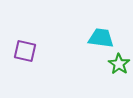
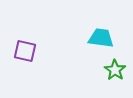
green star: moved 4 px left, 6 px down
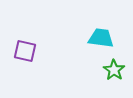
green star: moved 1 px left
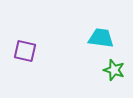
green star: rotated 15 degrees counterclockwise
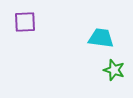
purple square: moved 29 px up; rotated 15 degrees counterclockwise
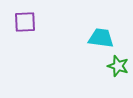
green star: moved 4 px right, 4 px up
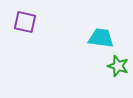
purple square: rotated 15 degrees clockwise
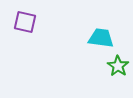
green star: rotated 15 degrees clockwise
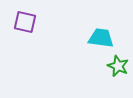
green star: rotated 10 degrees counterclockwise
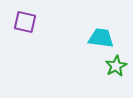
green star: moved 2 px left; rotated 20 degrees clockwise
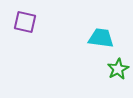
green star: moved 2 px right, 3 px down
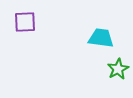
purple square: rotated 15 degrees counterclockwise
